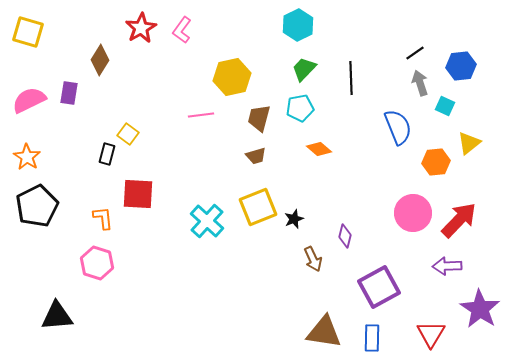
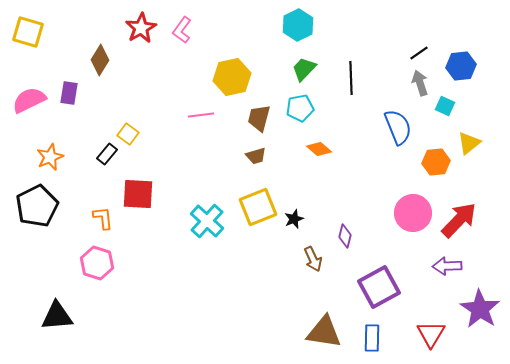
black line at (415, 53): moved 4 px right
black rectangle at (107, 154): rotated 25 degrees clockwise
orange star at (27, 157): moved 23 px right; rotated 16 degrees clockwise
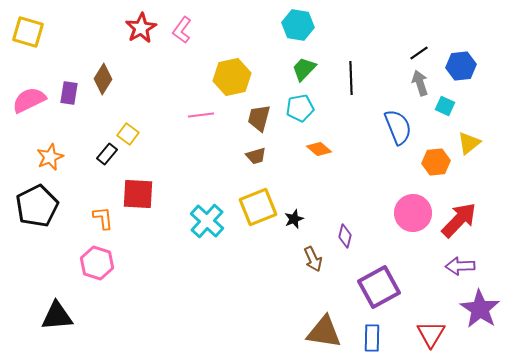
cyan hexagon at (298, 25): rotated 24 degrees counterclockwise
brown diamond at (100, 60): moved 3 px right, 19 px down
purple arrow at (447, 266): moved 13 px right
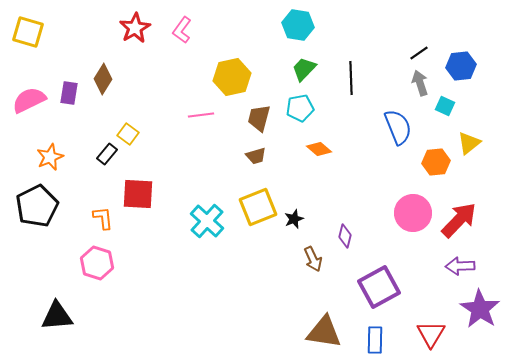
red star at (141, 28): moved 6 px left
blue rectangle at (372, 338): moved 3 px right, 2 px down
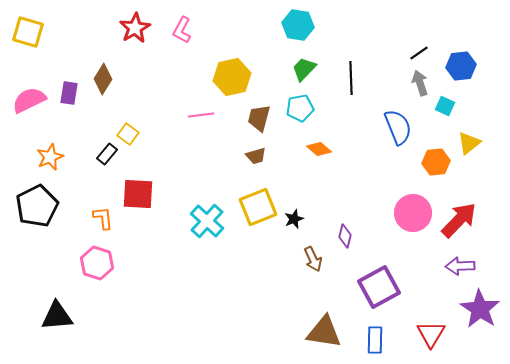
pink L-shape at (182, 30): rotated 8 degrees counterclockwise
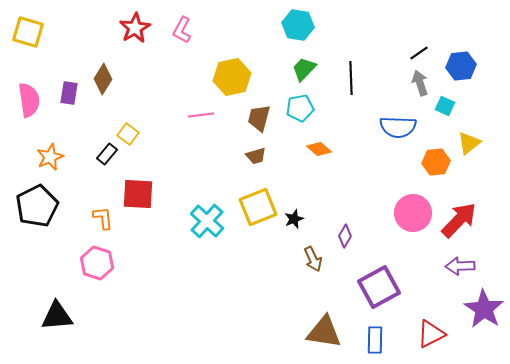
pink semicircle at (29, 100): rotated 108 degrees clockwise
blue semicircle at (398, 127): rotated 114 degrees clockwise
purple diamond at (345, 236): rotated 15 degrees clockwise
purple star at (480, 309): moved 4 px right
red triangle at (431, 334): rotated 32 degrees clockwise
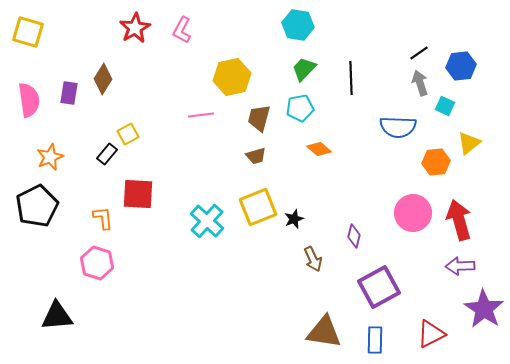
yellow square at (128, 134): rotated 25 degrees clockwise
red arrow at (459, 220): rotated 60 degrees counterclockwise
purple diamond at (345, 236): moved 9 px right; rotated 15 degrees counterclockwise
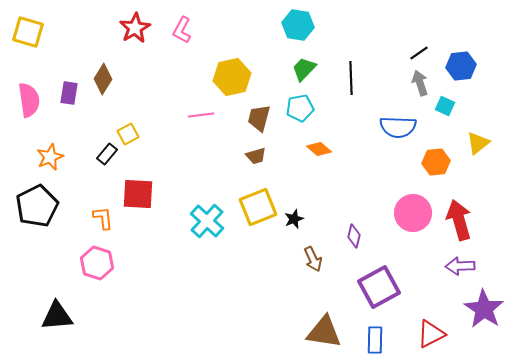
yellow triangle at (469, 143): moved 9 px right
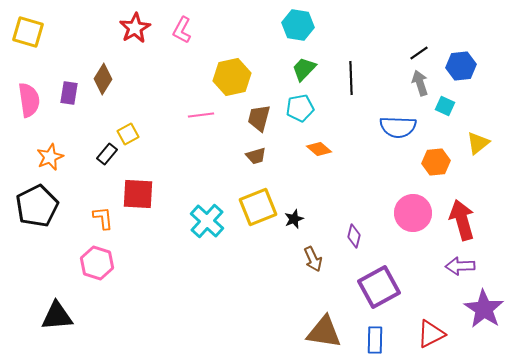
red arrow at (459, 220): moved 3 px right
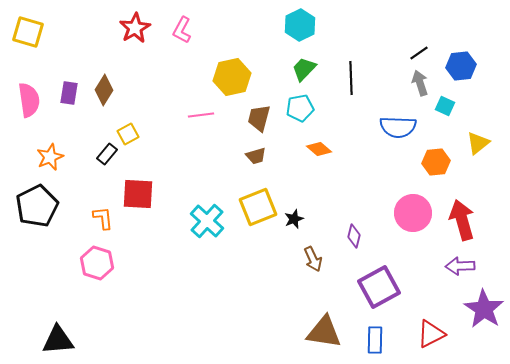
cyan hexagon at (298, 25): moved 2 px right; rotated 24 degrees clockwise
brown diamond at (103, 79): moved 1 px right, 11 px down
black triangle at (57, 316): moved 1 px right, 24 px down
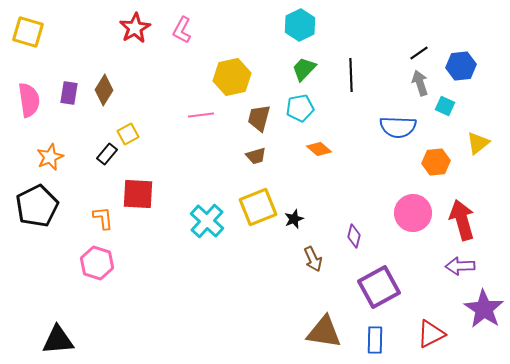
black line at (351, 78): moved 3 px up
